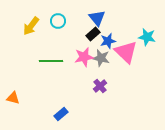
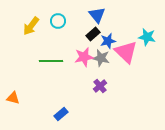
blue triangle: moved 3 px up
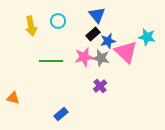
yellow arrow: rotated 48 degrees counterclockwise
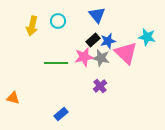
yellow arrow: moved 1 px right; rotated 24 degrees clockwise
black rectangle: moved 6 px down
pink triangle: moved 1 px down
green line: moved 5 px right, 2 px down
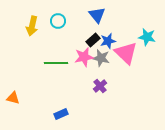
blue rectangle: rotated 16 degrees clockwise
